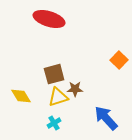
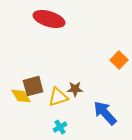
brown square: moved 21 px left, 12 px down
blue arrow: moved 1 px left, 5 px up
cyan cross: moved 6 px right, 4 px down
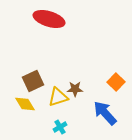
orange square: moved 3 px left, 22 px down
brown square: moved 5 px up; rotated 10 degrees counterclockwise
yellow diamond: moved 4 px right, 8 px down
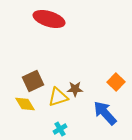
cyan cross: moved 2 px down
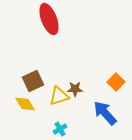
red ellipse: rotated 52 degrees clockwise
yellow triangle: moved 1 px right, 1 px up
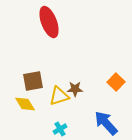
red ellipse: moved 3 px down
brown square: rotated 15 degrees clockwise
blue arrow: moved 1 px right, 10 px down
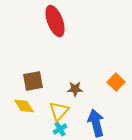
red ellipse: moved 6 px right, 1 px up
yellow triangle: moved 15 px down; rotated 30 degrees counterclockwise
yellow diamond: moved 1 px left, 2 px down
blue arrow: moved 10 px left; rotated 28 degrees clockwise
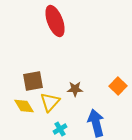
orange square: moved 2 px right, 4 px down
yellow triangle: moved 9 px left, 9 px up
